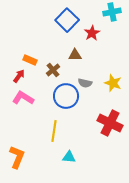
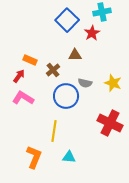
cyan cross: moved 10 px left
orange L-shape: moved 17 px right
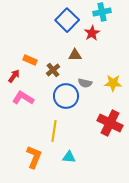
red arrow: moved 5 px left
yellow star: rotated 18 degrees counterclockwise
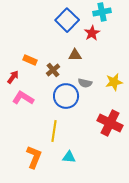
red arrow: moved 1 px left, 1 px down
yellow star: moved 1 px right, 1 px up; rotated 12 degrees counterclockwise
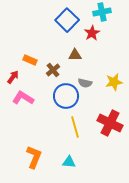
yellow line: moved 21 px right, 4 px up; rotated 25 degrees counterclockwise
cyan triangle: moved 5 px down
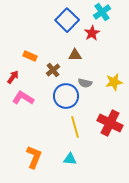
cyan cross: rotated 24 degrees counterclockwise
orange rectangle: moved 4 px up
cyan triangle: moved 1 px right, 3 px up
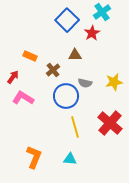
red cross: rotated 15 degrees clockwise
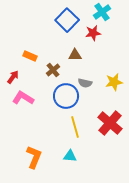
red star: moved 1 px right; rotated 21 degrees clockwise
cyan triangle: moved 3 px up
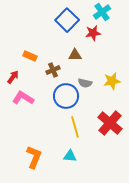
brown cross: rotated 16 degrees clockwise
yellow star: moved 2 px left, 1 px up
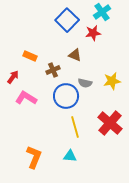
brown triangle: rotated 24 degrees clockwise
pink L-shape: moved 3 px right
